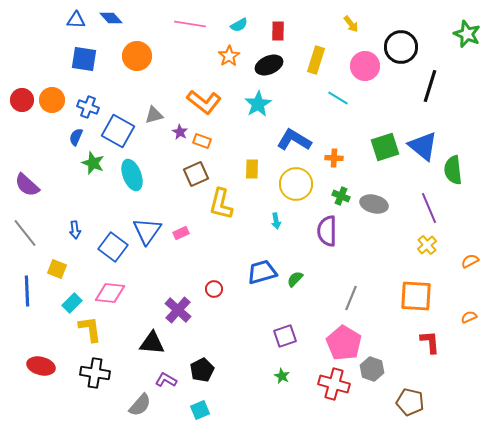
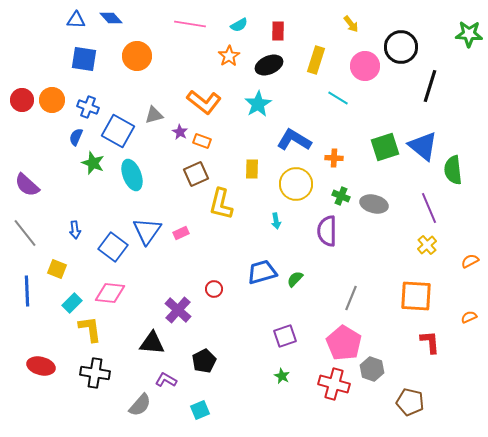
green star at (467, 34): moved 2 px right; rotated 20 degrees counterclockwise
black pentagon at (202, 370): moved 2 px right, 9 px up
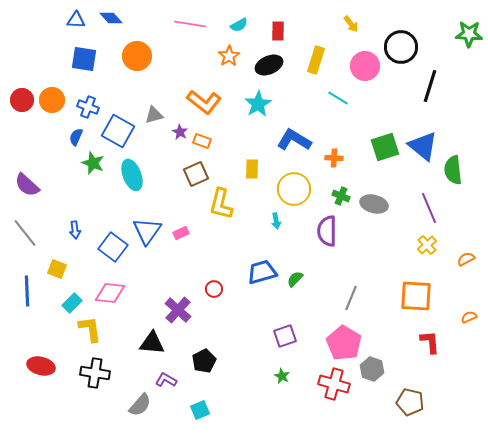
yellow circle at (296, 184): moved 2 px left, 5 px down
orange semicircle at (470, 261): moved 4 px left, 2 px up
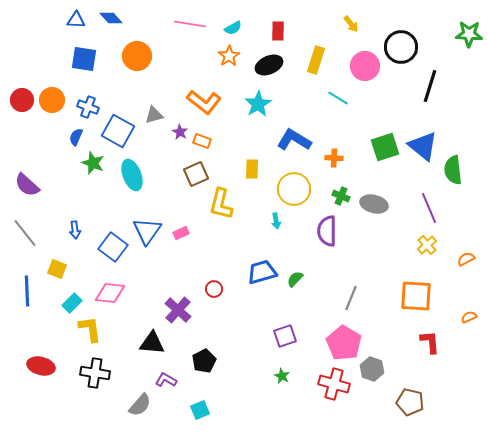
cyan semicircle at (239, 25): moved 6 px left, 3 px down
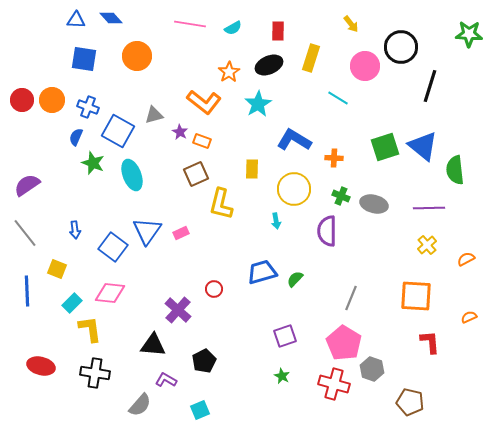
orange star at (229, 56): moved 16 px down
yellow rectangle at (316, 60): moved 5 px left, 2 px up
green semicircle at (453, 170): moved 2 px right
purple semicircle at (27, 185): rotated 104 degrees clockwise
purple line at (429, 208): rotated 68 degrees counterclockwise
black triangle at (152, 343): moved 1 px right, 2 px down
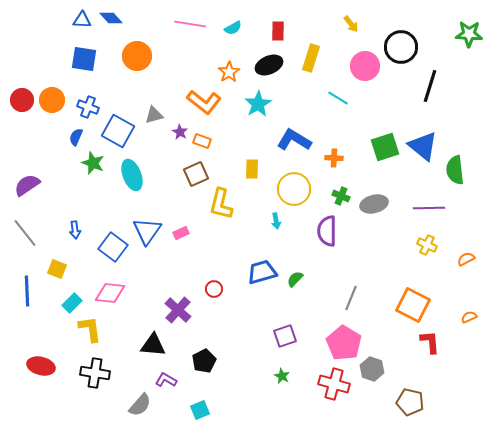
blue triangle at (76, 20): moved 6 px right
gray ellipse at (374, 204): rotated 28 degrees counterclockwise
yellow cross at (427, 245): rotated 24 degrees counterclockwise
orange square at (416, 296): moved 3 px left, 9 px down; rotated 24 degrees clockwise
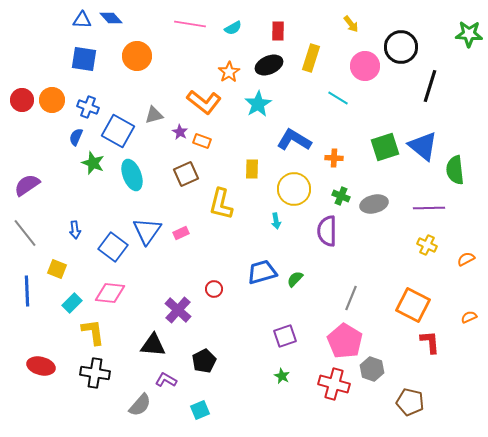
brown square at (196, 174): moved 10 px left
yellow L-shape at (90, 329): moved 3 px right, 3 px down
pink pentagon at (344, 343): moved 1 px right, 2 px up
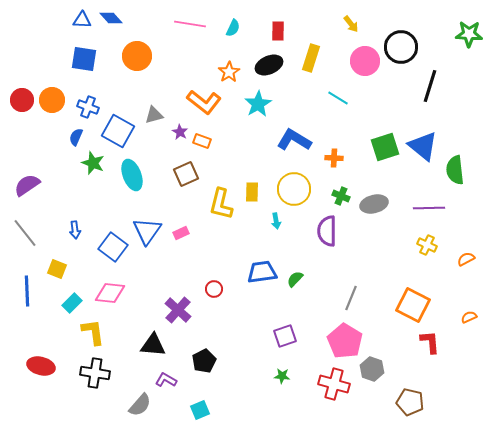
cyan semicircle at (233, 28): rotated 36 degrees counterclockwise
pink circle at (365, 66): moved 5 px up
yellow rectangle at (252, 169): moved 23 px down
blue trapezoid at (262, 272): rotated 8 degrees clockwise
green star at (282, 376): rotated 21 degrees counterclockwise
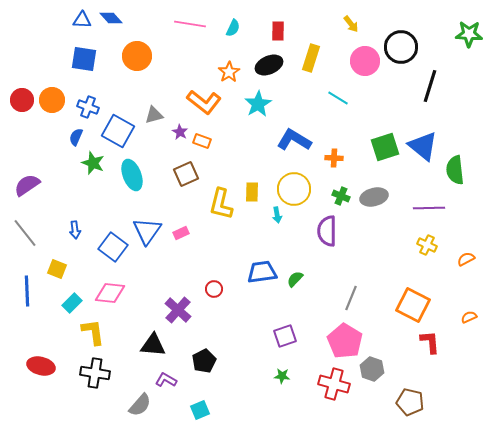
gray ellipse at (374, 204): moved 7 px up
cyan arrow at (276, 221): moved 1 px right, 6 px up
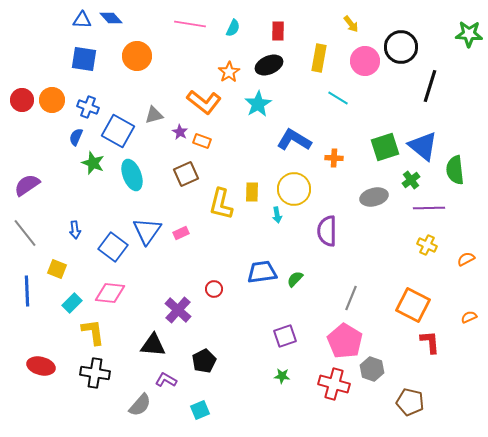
yellow rectangle at (311, 58): moved 8 px right; rotated 8 degrees counterclockwise
green cross at (341, 196): moved 70 px right, 16 px up; rotated 30 degrees clockwise
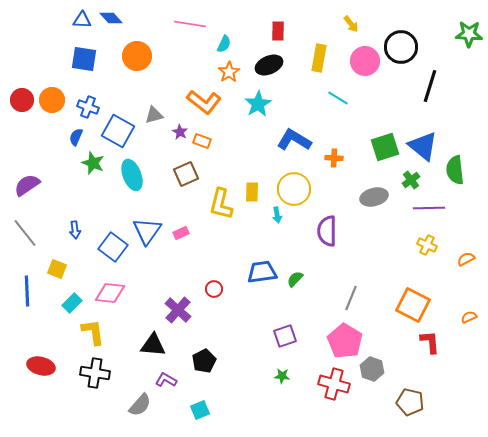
cyan semicircle at (233, 28): moved 9 px left, 16 px down
